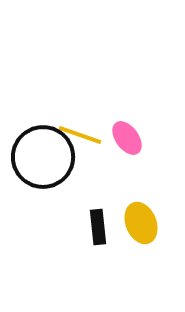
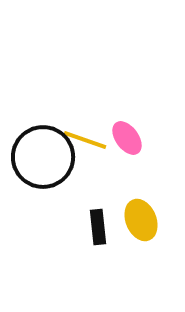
yellow line: moved 5 px right, 5 px down
yellow ellipse: moved 3 px up
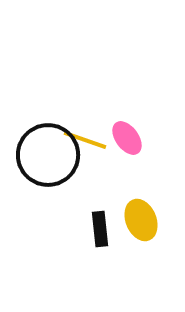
black circle: moved 5 px right, 2 px up
black rectangle: moved 2 px right, 2 px down
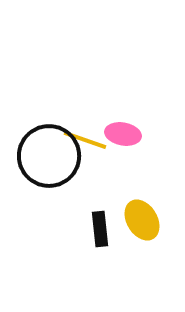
pink ellipse: moved 4 px left, 4 px up; rotated 44 degrees counterclockwise
black circle: moved 1 px right, 1 px down
yellow ellipse: moved 1 px right; rotated 9 degrees counterclockwise
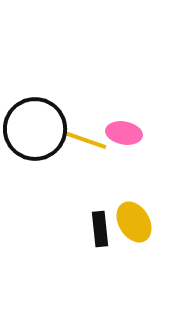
pink ellipse: moved 1 px right, 1 px up
black circle: moved 14 px left, 27 px up
yellow ellipse: moved 8 px left, 2 px down
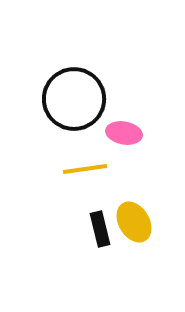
black circle: moved 39 px right, 30 px up
yellow line: moved 29 px down; rotated 27 degrees counterclockwise
black rectangle: rotated 8 degrees counterclockwise
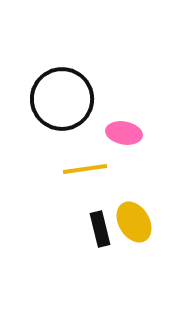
black circle: moved 12 px left
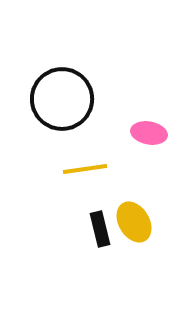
pink ellipse: moved 25 px right
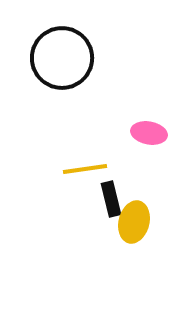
black circle: moved 41 px up
yellow ellipse: rotated 45 degrees clockwise
black rectangle: moved 11 px right, 30 px up
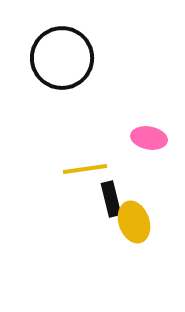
pink ellipse: moved 5 px down
yellow ellipse: rotated 33 degrees counterclockwise
